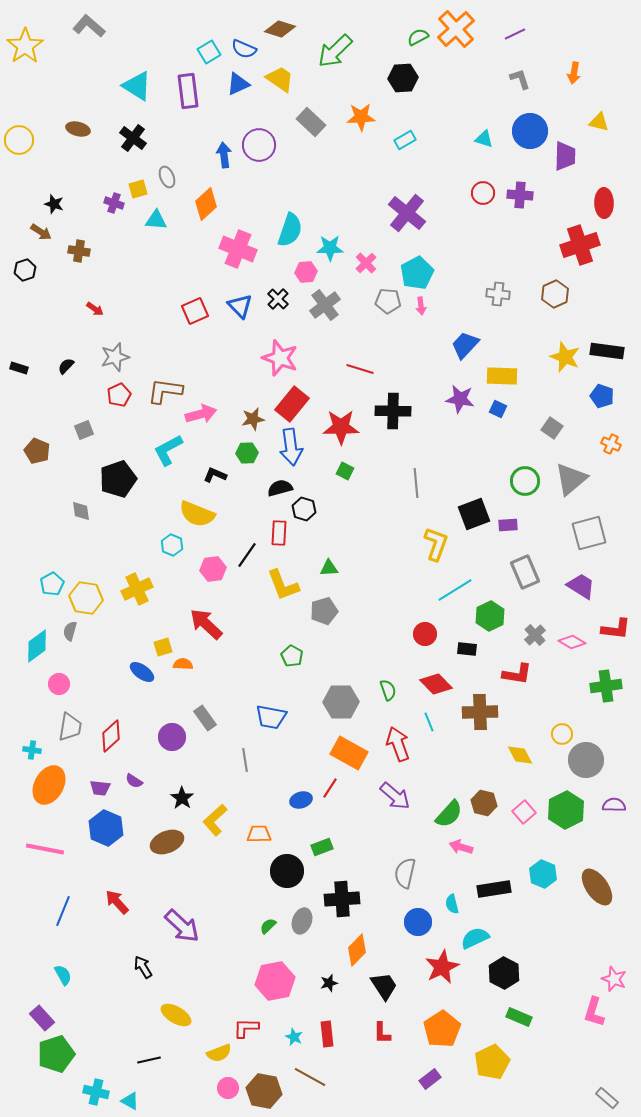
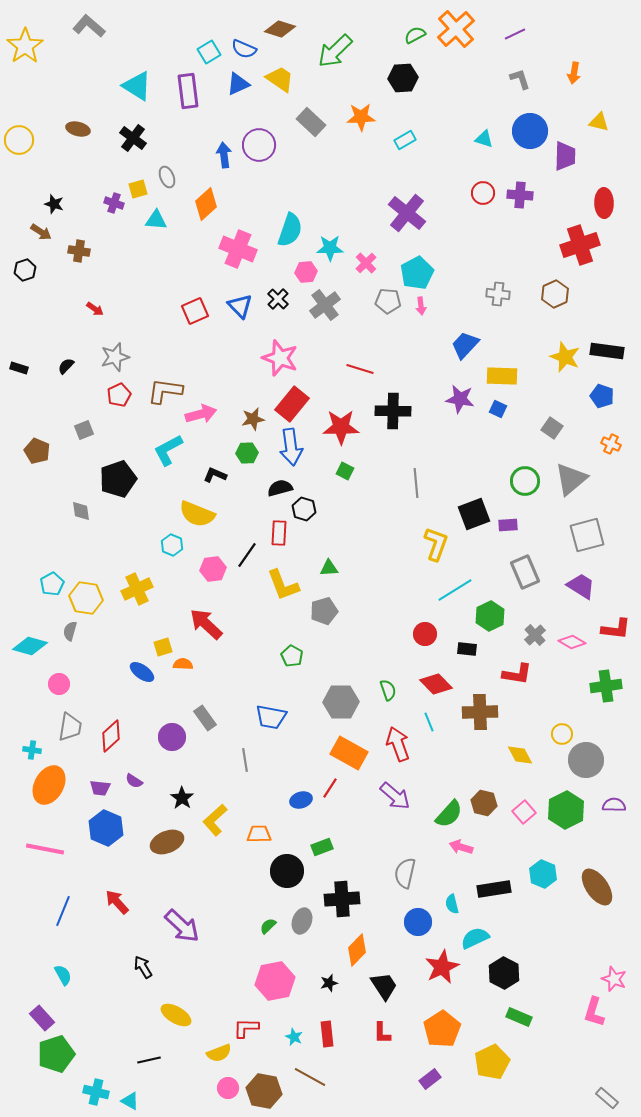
green semicircle at (418, 37): moved 3 px left, 2 px up
gray square at (589, 533): moved 2 px left, 2 px down
cyan diamond at (37, 646): moved 7 px left; rotated 52 degrees clockwise
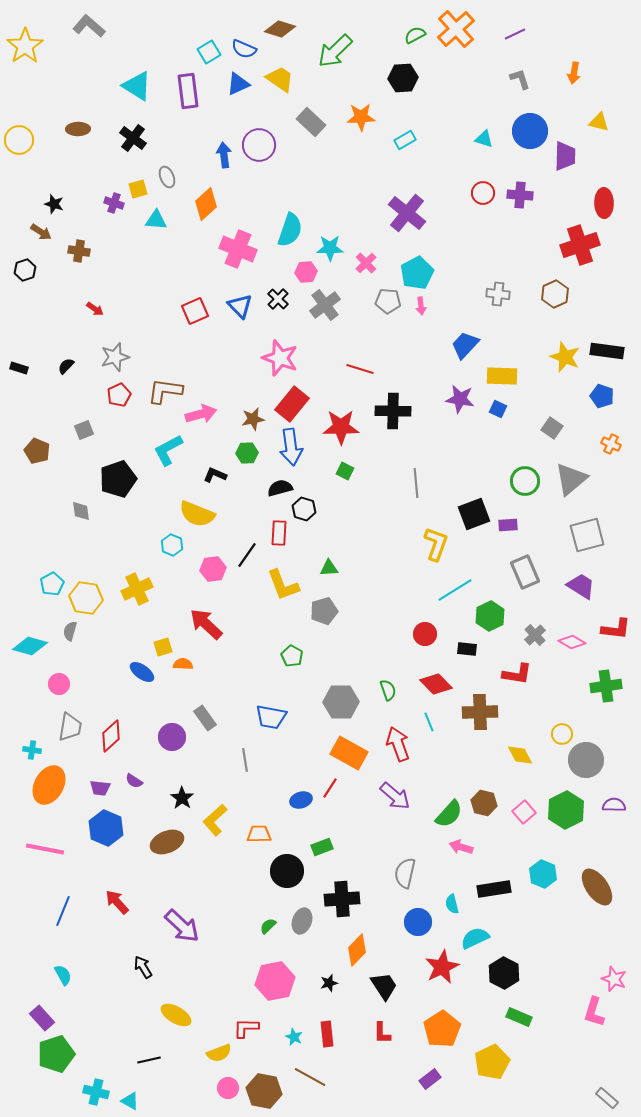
brown ellipse at (78, 129): rotated 15 degrees counterclockwise
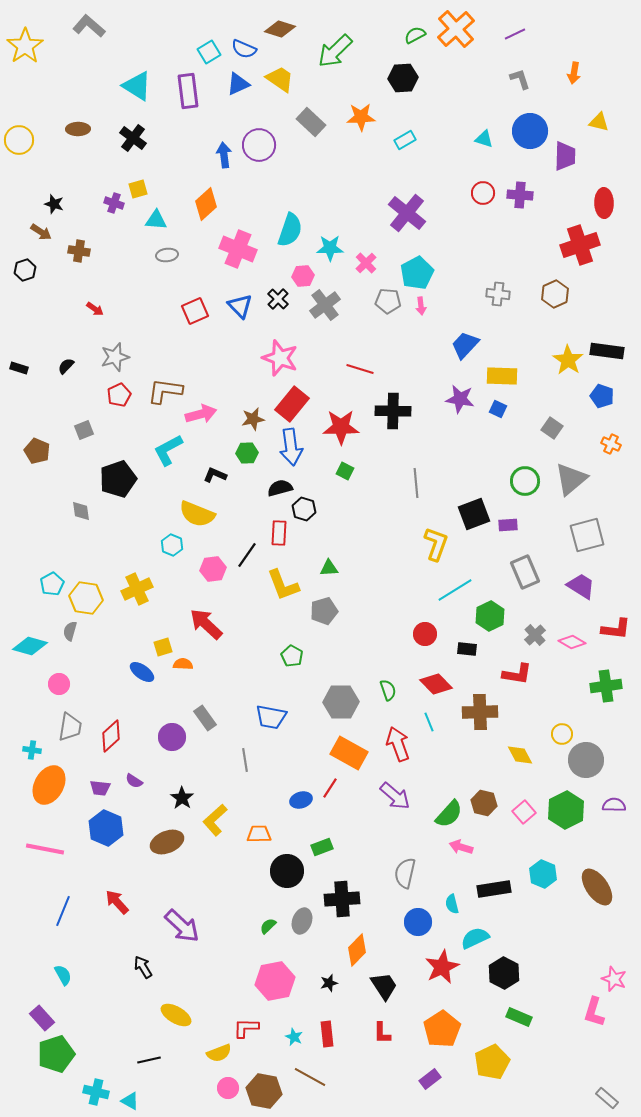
gray ellipse at (167, 177): moved 78 px down; rotated 75 degrees counterclockwise
pink hexagon at (306, 272): moved 3 px left, 4 px down
yellow star at (565, 357): moved 3 px right, 3 px down; rotated 12 degrees clockwise
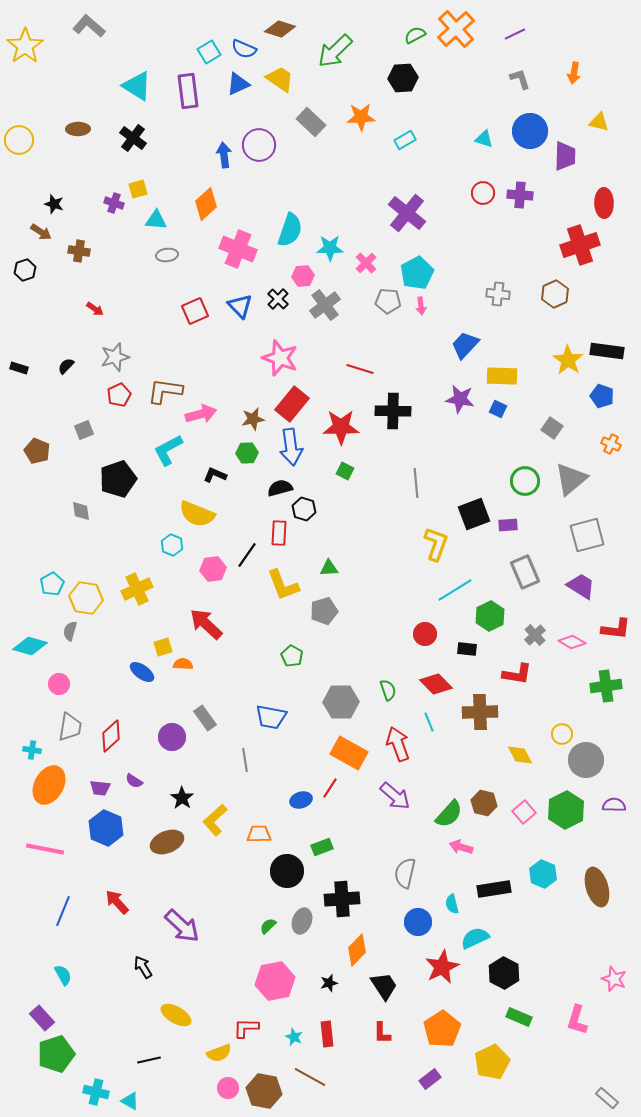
brown ellipse at (597, 887): rotated 18 degrees clockwise
pink L-shape at (594, 1012): moved 17 px left, 8 px down
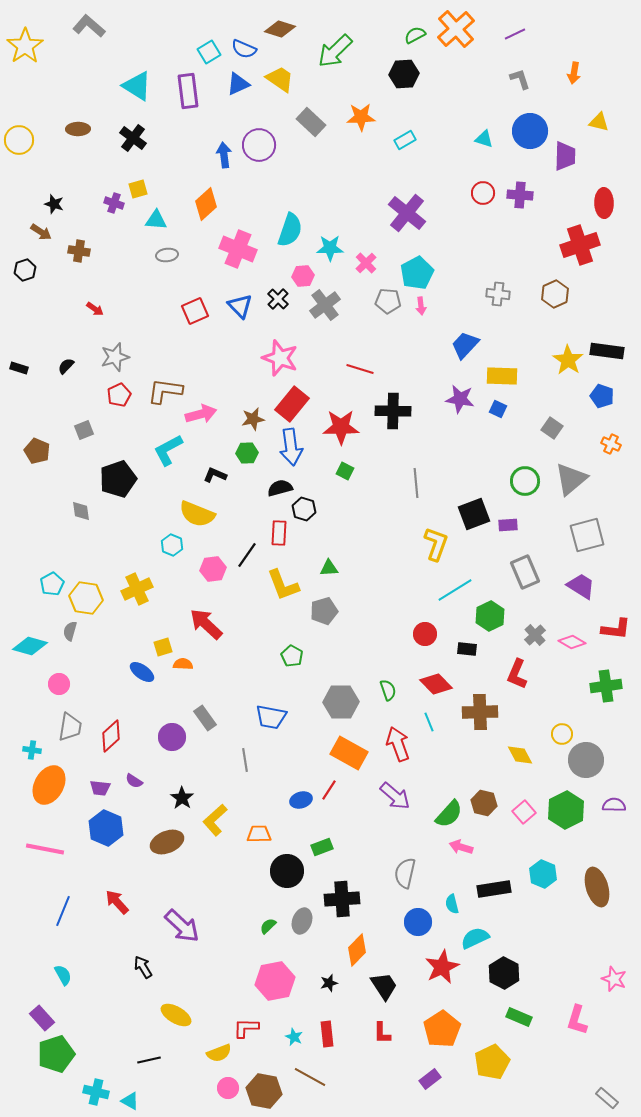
black hexagon at (403, 78): moved 1 px right, 4 px up
red L-shape at (517, 674): rotated 104 degrees clockwise
red line at (330, 788): moved 1 px left, 2 px down
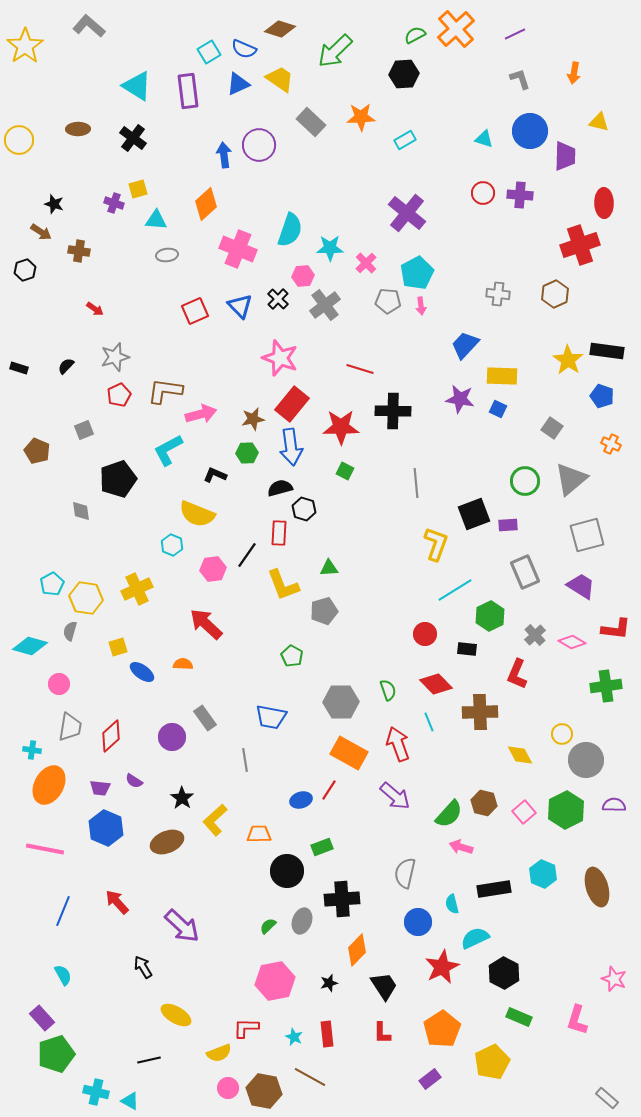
yellow square at (163, 647): moved 45 px left
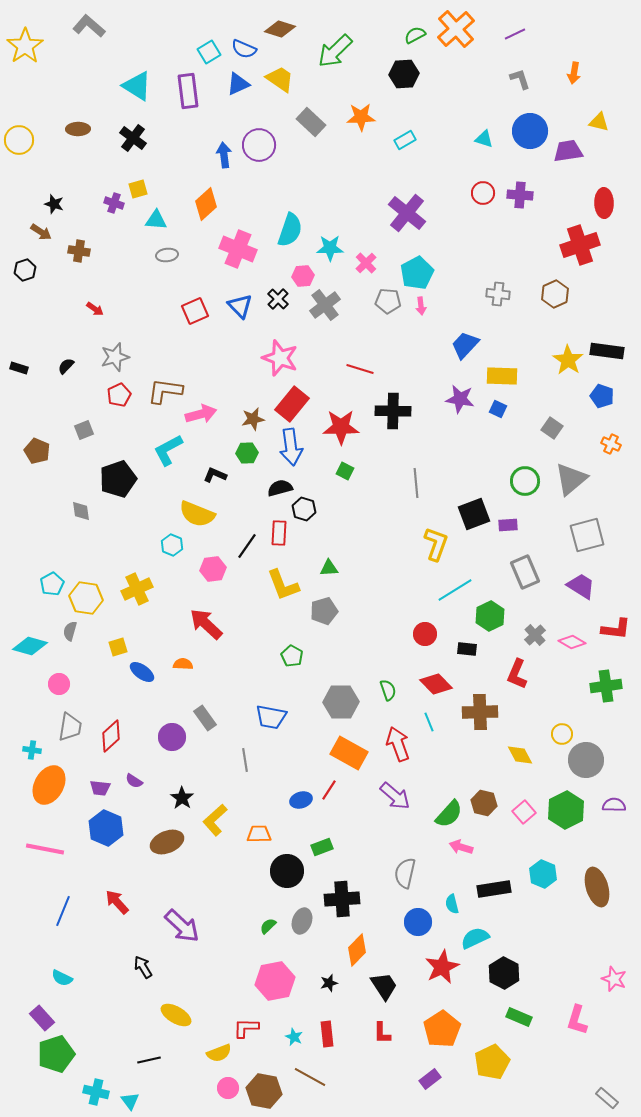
purple trapezoid at (565, 156): moved 3 px right, 5 px up; rotated 100 degrees counterclockwise
black line at (247, 555): moved 9 px up
cyan semicircle at (63, 975): moved 1 px left, 3 px down; rotated 145 degrees clockwise
cyan triangle at (130, 1101): rotated 24 degrees clockwise
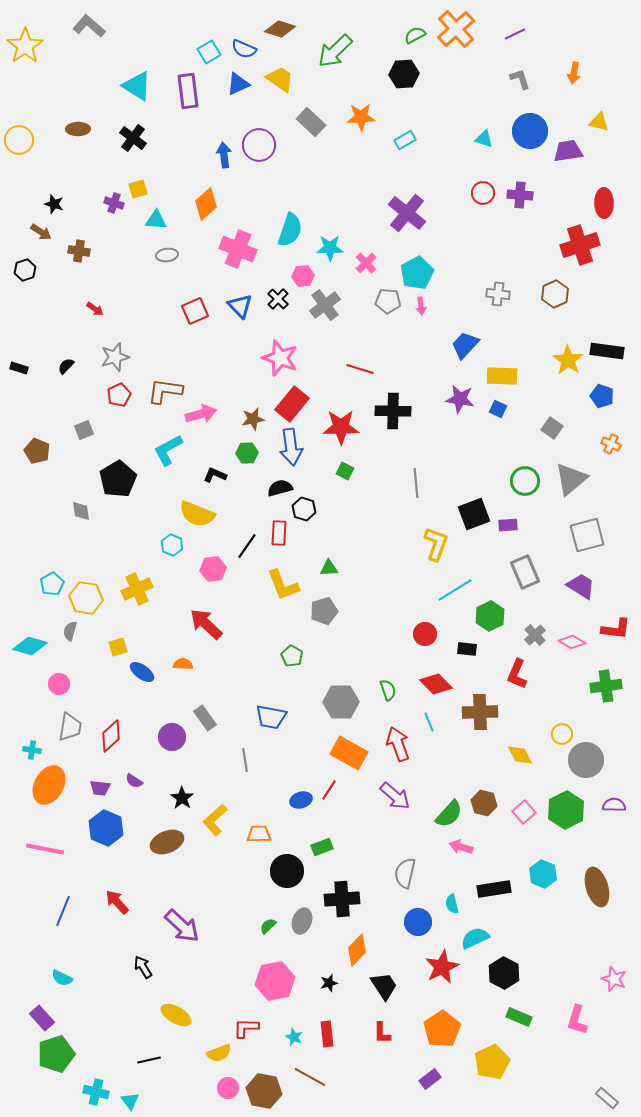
black pentagon at (118, 479): rotated 12 degrees counterclockwise
